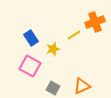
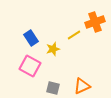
gray square: rotated 16 degrees counterclockwise
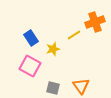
orange triangle: moved 1 px left; rotated 42 degrees counterclockwise
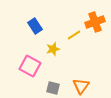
blue rectangle: moved 4 px right, 12 px up
orange triangle: rotated 12 degrees clockwise
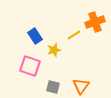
blue rectangle: moved 10 px down
yellow star: moved 1 px right, 1 px down
pink square: rotated 10 degrees counterclockwise
gray square: moved 1 px up
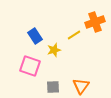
gray square: rotated 16 degrees counterclockwise
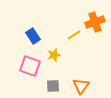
blue rectangle: moved 2 px left
yellow star: moved 5 px down
gray square: moved 1 px up
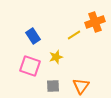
yellow star: moved 2 px right, 2 px down
